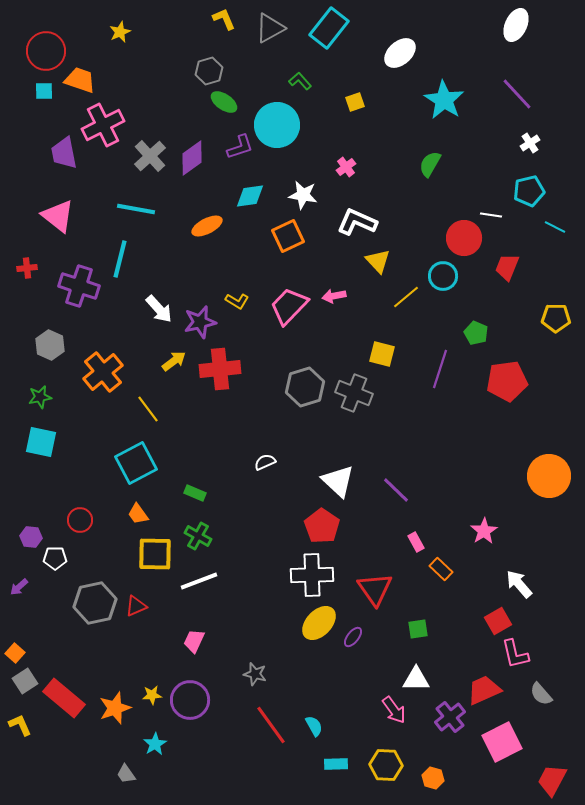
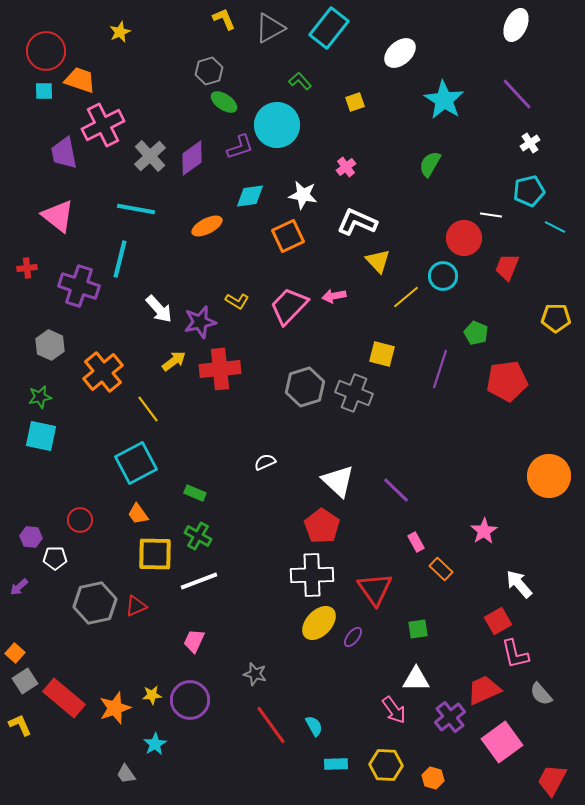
cyan square at (41, 442): moved 6 px up
pink square at (502, 742): rotated 9 degrees counterclockwise
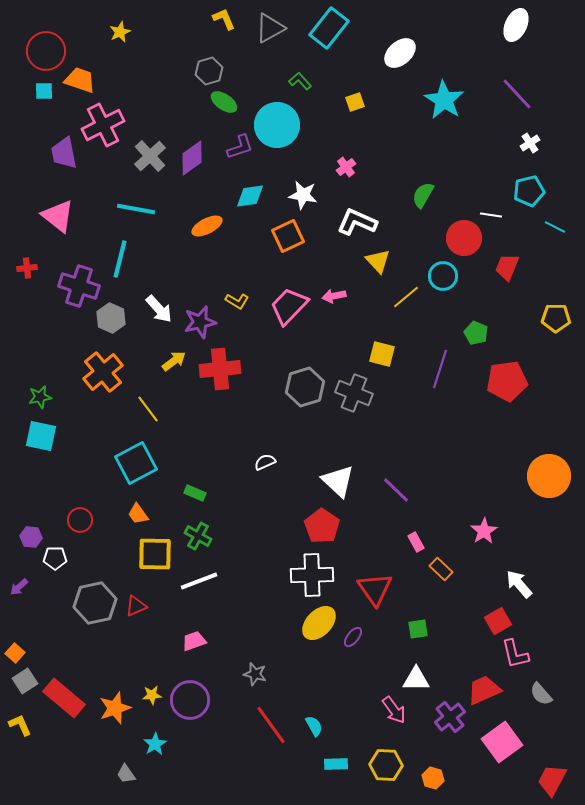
green semicircle at (430, 164): moved 7 px left, 31 px down
gray hexagon at (50, 345): moved 61 px right, 27 px up
pink trapezoid at (194, 641): rotated 45 degrees clockwise
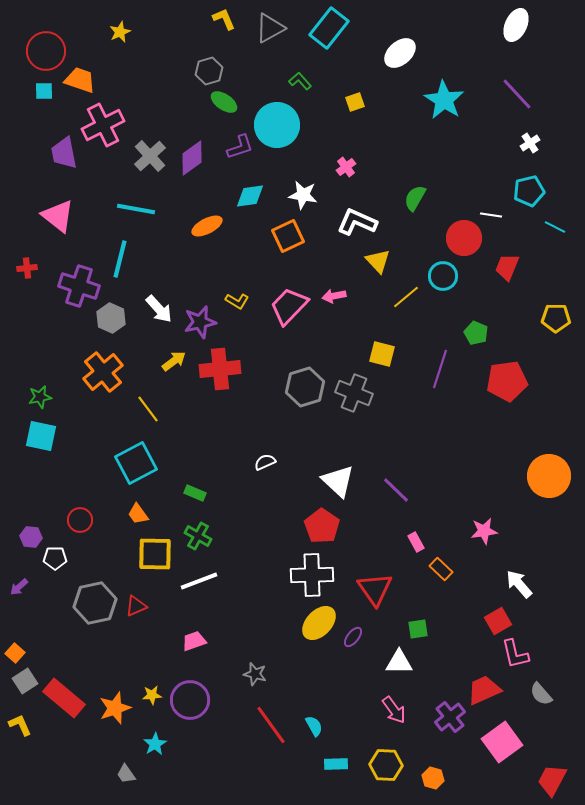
green semicircle at (423, 195): moved 8 px left, 3 px down
pink star at (484, 531): rotated 24 degrees clockwise
white triangle at (416, 679): moved 17 px left, 17 px up
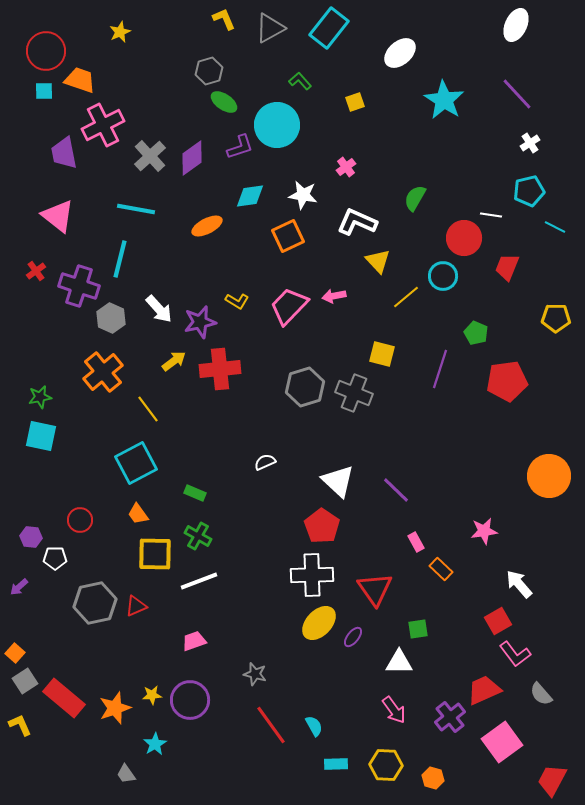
red cross at (27, 268): moved 9 px right, 3 px down; rotated 30 degrees counterclockwise
pink L-shape at (515, 654): rotated 24 degrees counterclockwise
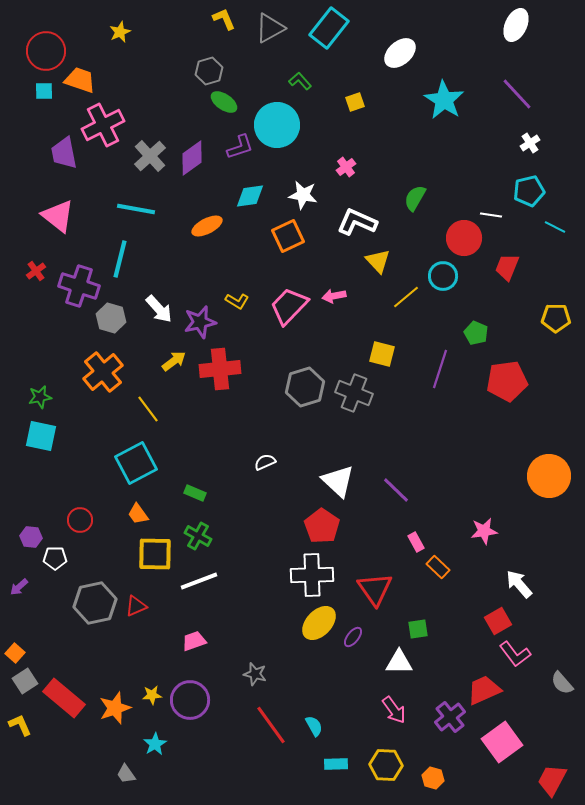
gray hexagon at (111, 318): rotated 8 degrees counterclockwise
orange rectangle at (441, 569): moved 3 px left, 2 px up
gray semicircle at (541, 694): moved 21 px right, 11 px up
